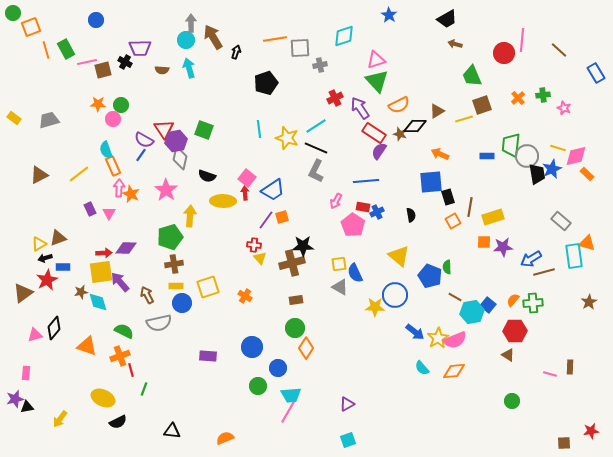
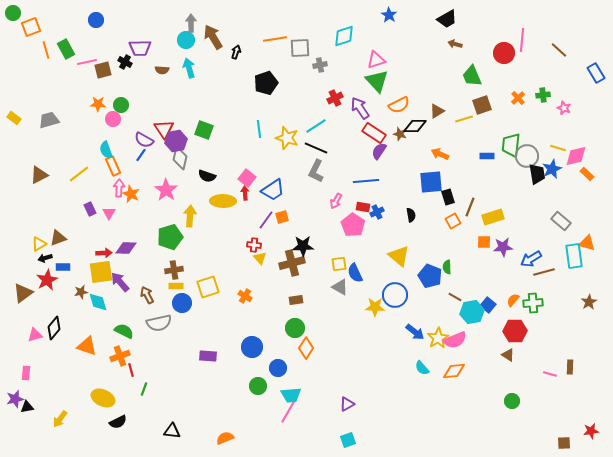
brown line at (470, 207): rotated 12 degrees clockwise
brown cross at (174, 264): moved 6 px down
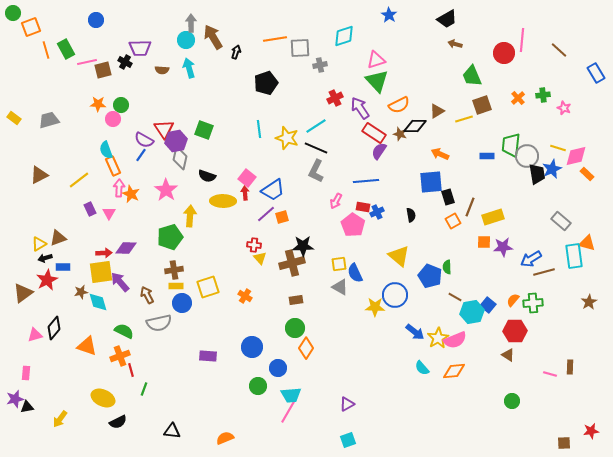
yellow line at (79, 174): moved 6 px down
purple line at (266, 220): moved 6 px up; rotated 12 degrees clockwise
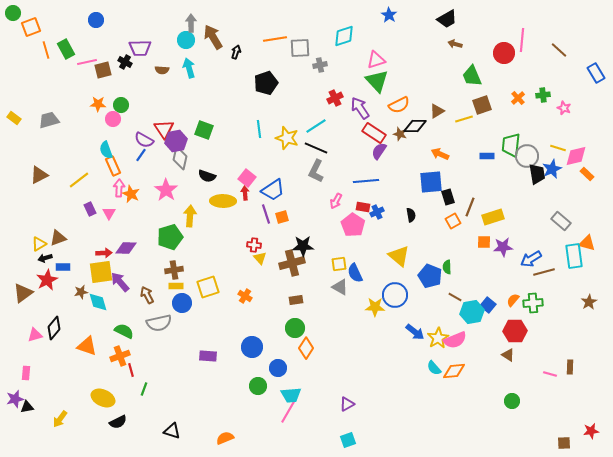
purple line at (266, 214): rotated 66 degrees counterclockwise
cyan semicircle at (422, 368): moved 12 px right
black triangle at (172, 431): rotated 12 degrees clockwise
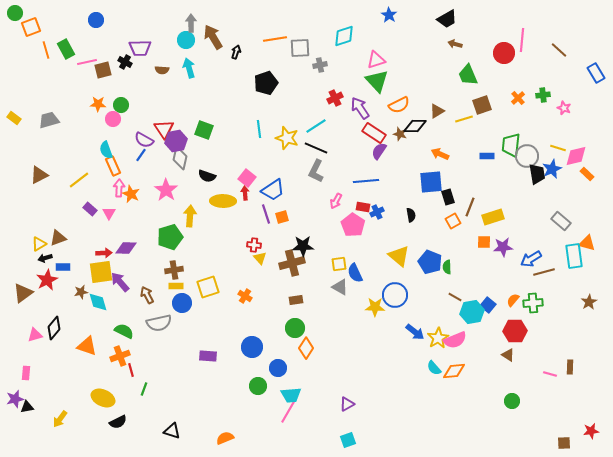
green circle at (13, 13): moved 2 px right
green trapezoid at (472, 76): moved 4 px left, 1 px up
purple rectangle at (90, 209): rotated 24 degrees counterclockwise
blue pentagon at (430, 276): moved 14 px up
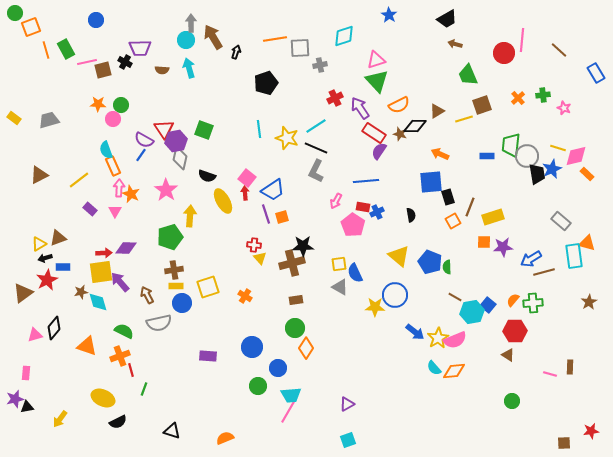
yellow ellipse at (223, 201): rotated 60 degrees clockwise
pink triangle at (109, 213): moved 6 px right, 2 px up
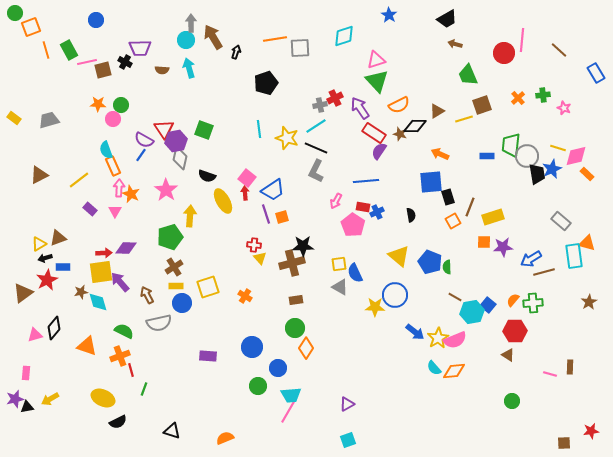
green rectangle at (66, 49): moved 3 px right, 1 px down
gray cross at (320, 65): moved 40 px down
brown cross at (174, 270): moved 3 px up; rotated 24 degrees counterclockwise
yellow arrow at (60, 419): moved 10 px left, 20 px up; rotated 24 degrees clockwise
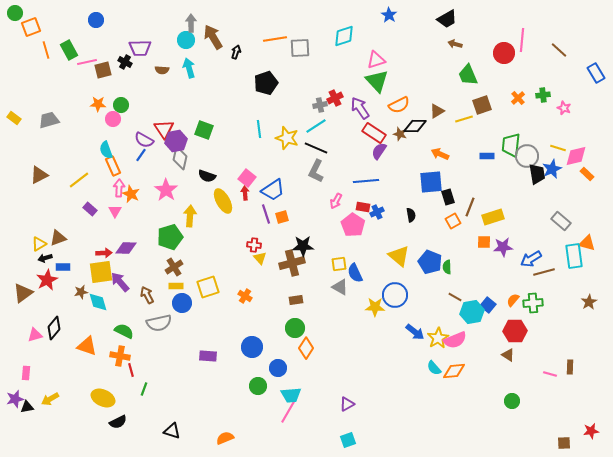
orange cross at (120, 356): rotated 30 degrees clockwise
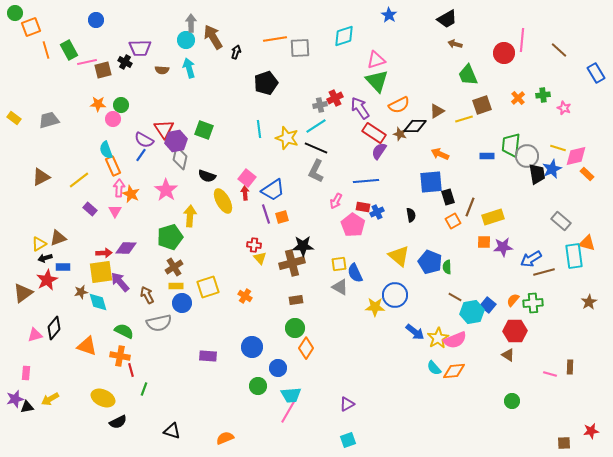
brown triangle at (39, 175): moved 2 px right, 2 px down
